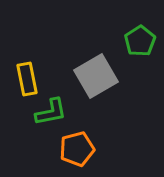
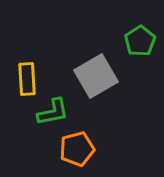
yellow rectangle: rotated 8 degrees clockwise
green L-shape: moved 2 px right
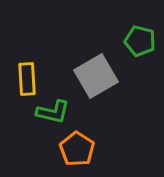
green pentagon: rotated 24 degrees counterclockwise
green L-shape: rotated 24 degrees clockwise
orange pentagon: rotated 24 degrees counterclockwise
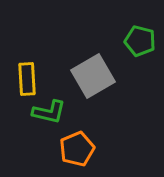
gray square: moved 3 px left
green L-shape: moved 4 px left
orange pentagon: rotated 16 degrees clockwise
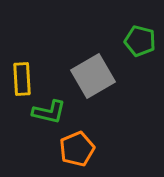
yellow rectangle: moved 5 px left
